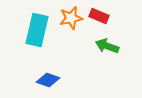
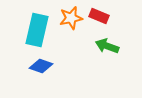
blue diamond: moved 7 px left, 14 px up
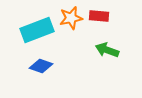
red rectangle: rotated 18 degrees counterclockwise
cyan rectangle: rotated 56 degrees clockwise
green arrow: moved 4 px down
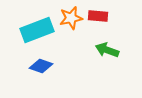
red rectangle: moved 1 px left
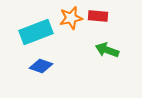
cyan rectangle: moved 1 px left, 2 px down
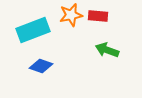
orange star: moved 3 px up
cyan rectangle: moved 3 px left, 2 px up
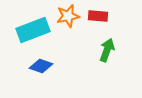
orange star: moved 3 px left, 1 px down
green arrow: rotated 90 degrees clockwise
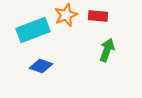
orange star: moved 2 px left, 1 px up; rotated 10 degrees counterclockwise
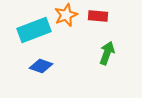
cyan rectangle: moved 1 px right
green arrow: moved 3 px down
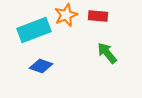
green arrow: rotated 60 degrees counterclockwise
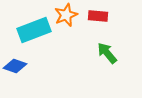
blue diamond: moved 26 px left
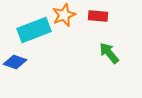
orange star: moved 2 px left
green arrow: moved 2 px right
blue diamond: moved 4 px up
